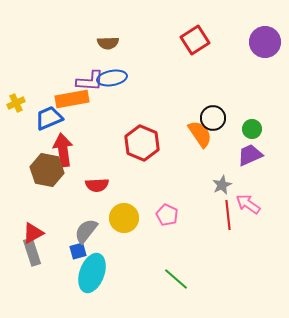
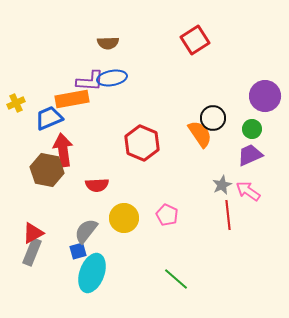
purple circle: moved 54 px down
pink arrow: moved 13 px up
gray rectangle: rotated 40 degrees clockwise
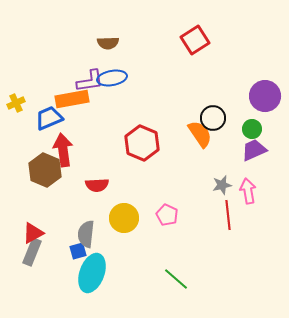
purple L-shape: rotated 12 degrees counterclockwise
purple trapezoid: moved 4 px right, 5 px up
brown hexagon: moved 2 px left; rotated 12 degrees clockwise
gray star: rotated 12 degrees clockwise
pink arrow: rotated 45 degrees clockwise
gray semicircle: moved 3 px down; rotated 32 degrees counterclockwise
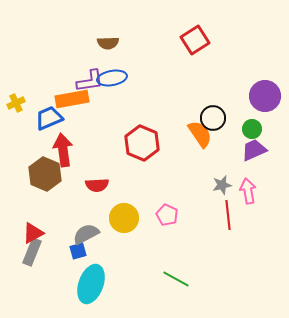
brown hexagon: moved 4 px down
gray semicircle: rotated 56 degrees clockwise
cyan ellipse: moved 1 px left, 11 px down
green line: rotated 12 degrees counterclockwise
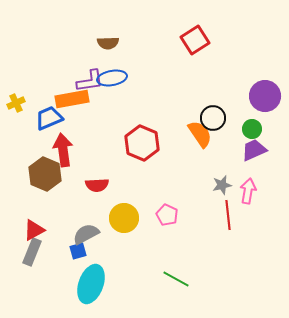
pink arrow: rotated 20 degrees clockwise
red triangle: moved 1 px right, 3 px up
